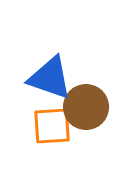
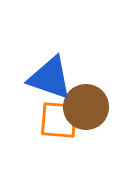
orange square: moved 7 px right, 6 px up; rotated 9 degrees clockwise
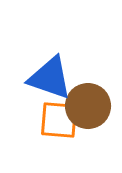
brown circle: moved 2 px right, 1 px up
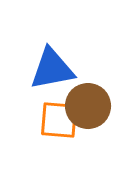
blue triangle: moved 2 px right, 9 px up; rotated 30 degrees counterclockwise
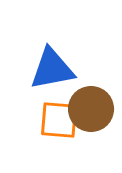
brown circle: moved 3 px right, 3 px down
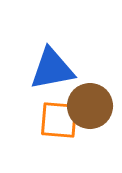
brown circle: moved 1 px left, 3 px up
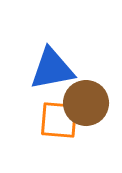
brown circle: moved 4 px left, 3 px up
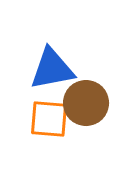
orange square: moved 10 px left, 1 px up
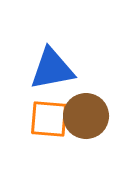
brown circle: moved 13 px down
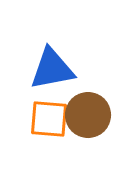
brown circle: moved 2 px right, 1 px up
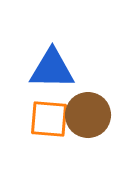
blue triangle: rotated 12 degrees clockwise
